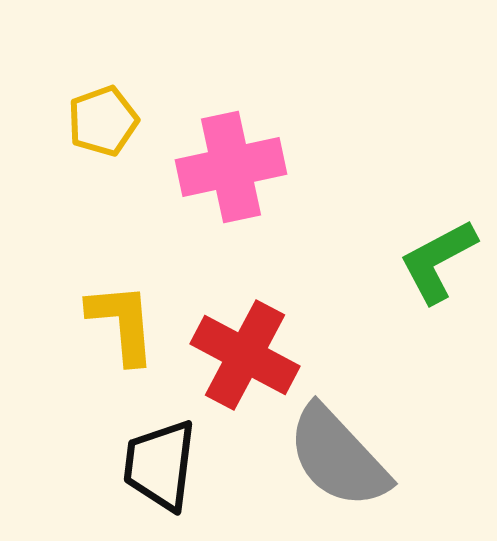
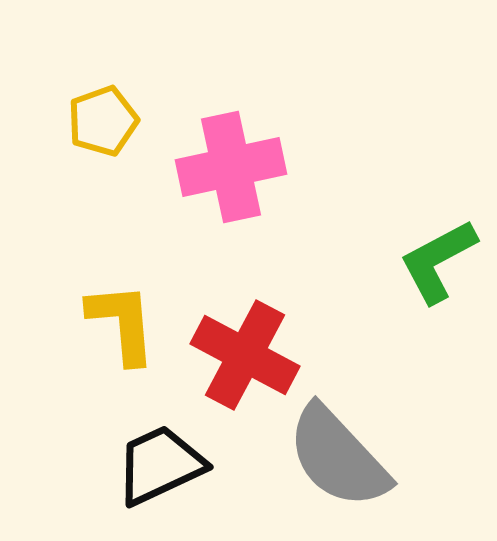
black trapezoid: rotated 58 degrees clockwise
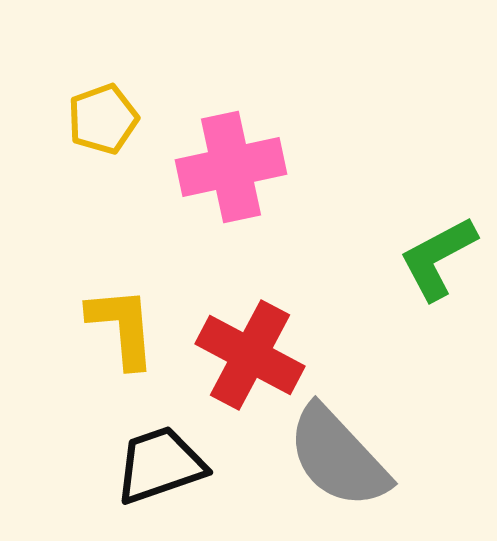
yellow pentagon: moved 2 px up
green L-shape: moved 3 px up
yellow L-shape: moved 4 px down
red cross: moved 5 px right
black trapezoid: rotated 6 degrees clockwise
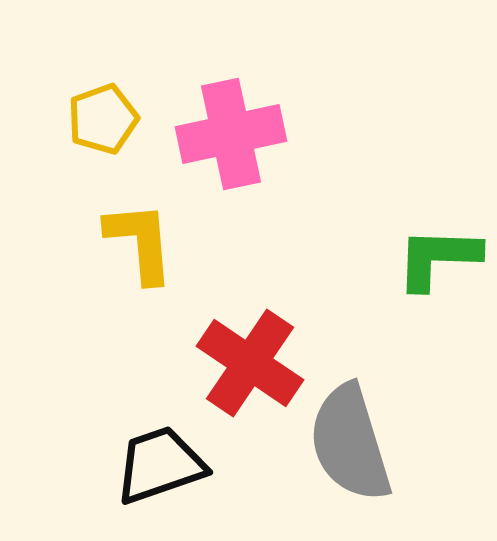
pink cross: moved 33 px up
green L-shape: rotated 30 degrees clockwise
yellow L-shape: moved 18 px right, 85 px up
red cross: moved 8 px down; rotated 6 degrees clockwise
gray semicircle: moved 12 px right, 14 px up; rotated 26 degrees clockwise
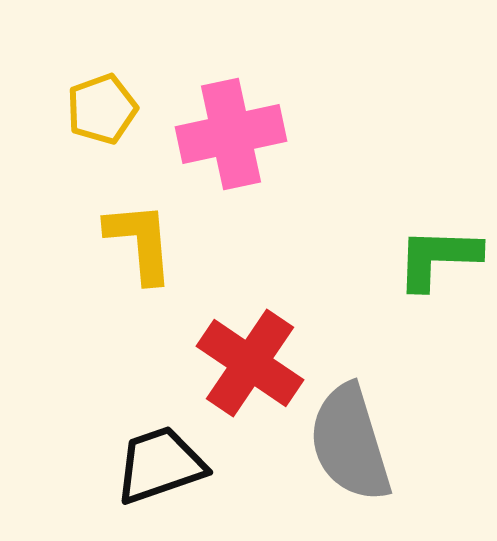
yellow pentagon: moved 1 px left, 10 px up
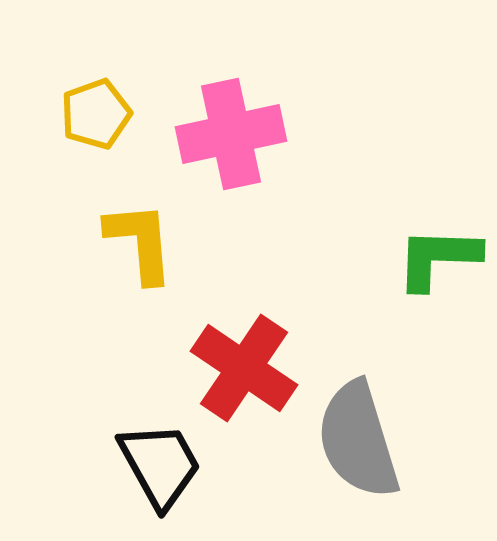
yellow pentagon: moved 6 px left, 5 px down
red cross: moved 6 px left, 5 px down
gray semicircle: moved 8 px right, 3 px up
black trapezoid: rotated 80 degrees clockwise
